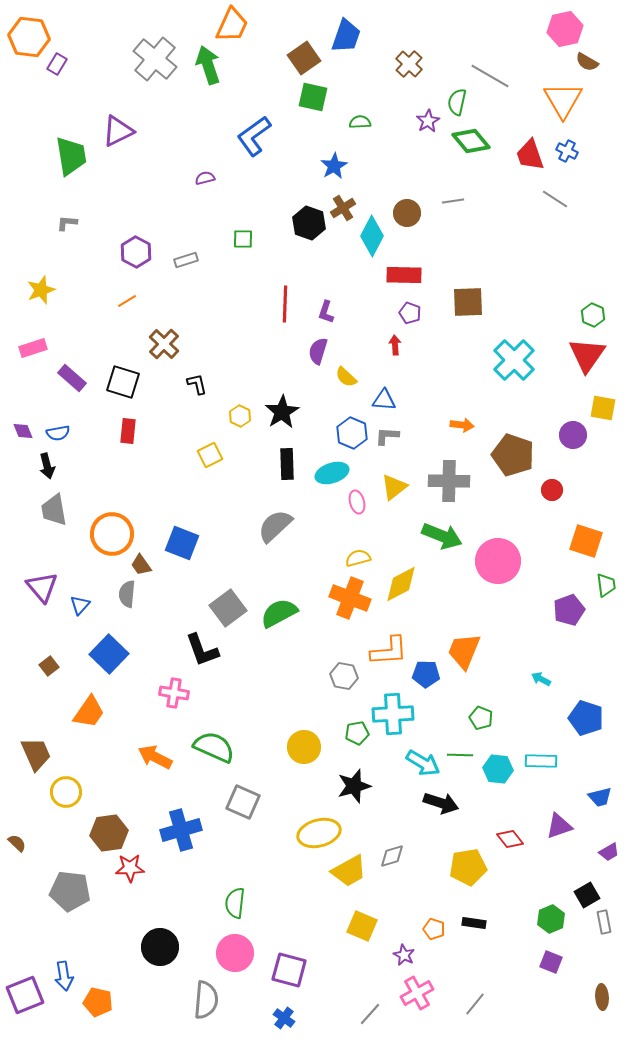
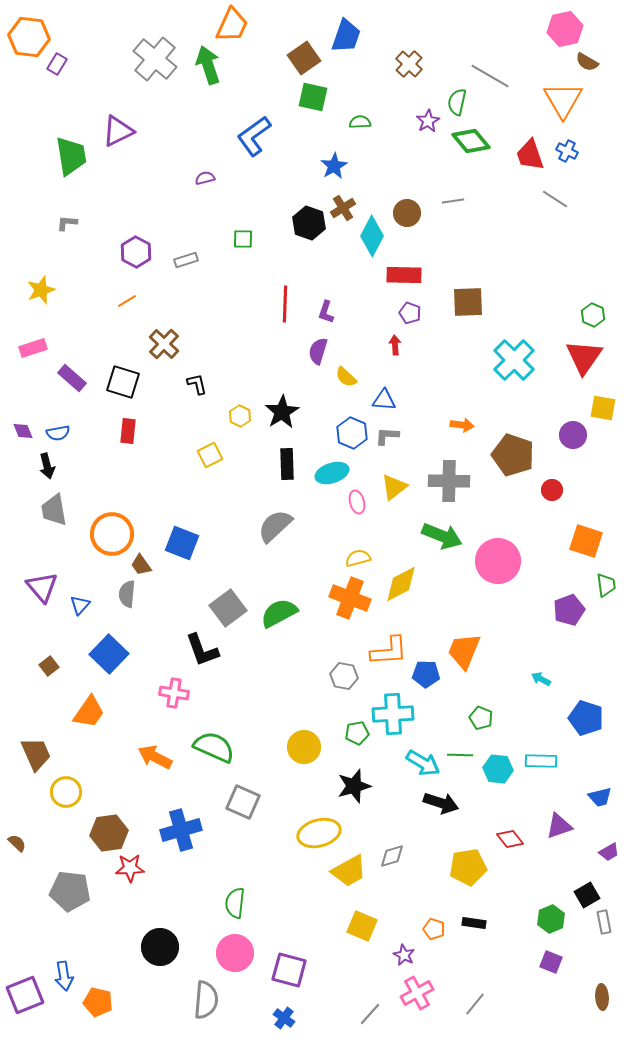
red triangle at (587, 355): moved 3 px left, 2 px down
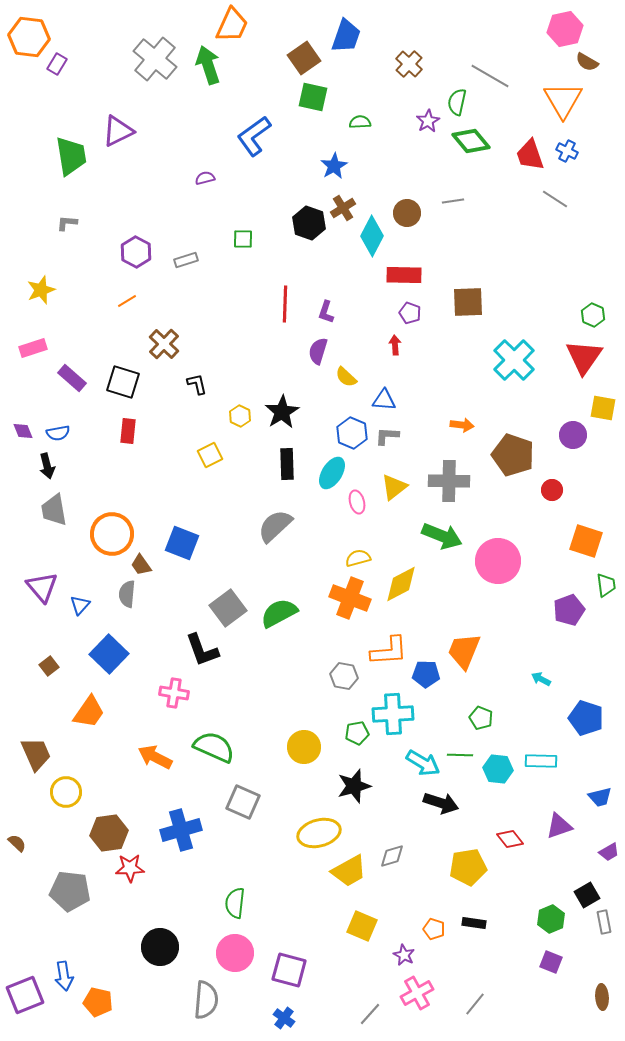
cyan ellipse at (332, 473): rotated 40 degrees counterclockwise
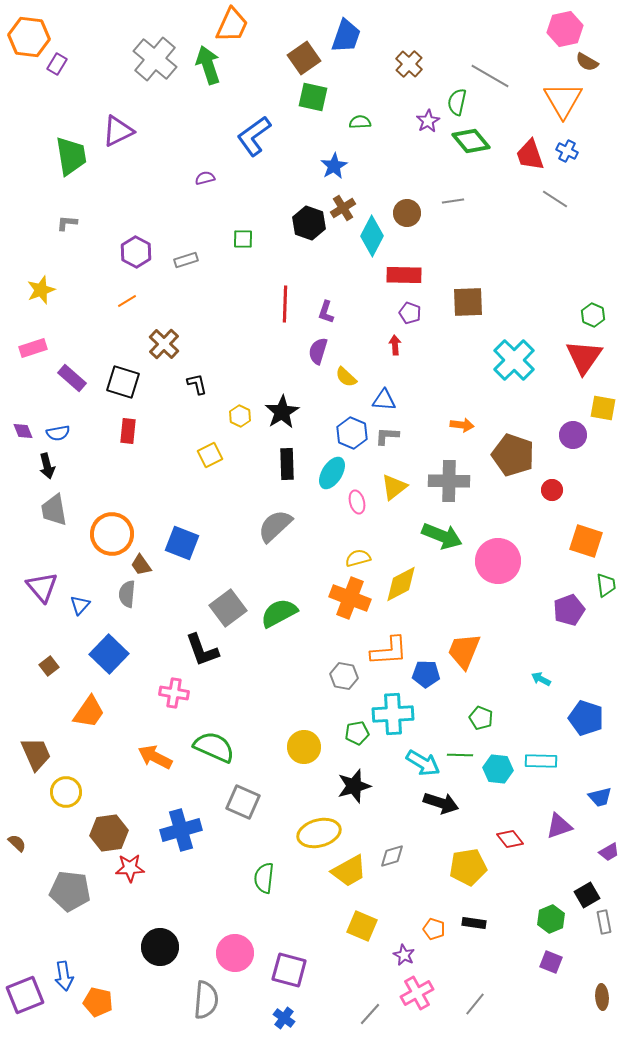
green semicircle at (235, 903): moved 29 px right, 25 px up
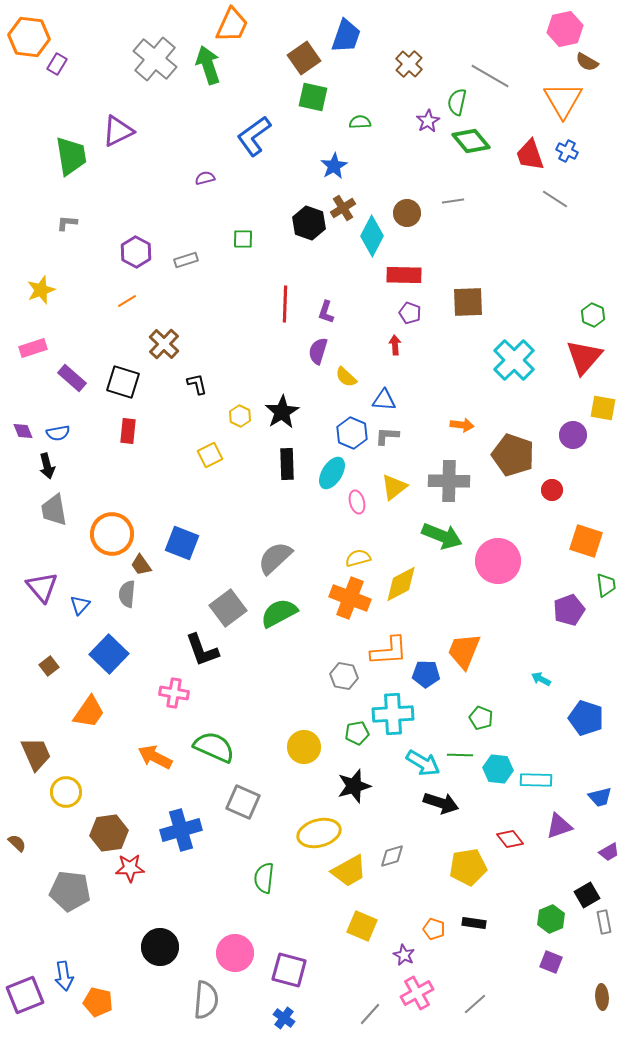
red triangle at (584, 357): rotated 6 degrees clockwise
gray semicircle at (275, 526): moved 32 px down
cyan rectangle at (541, 761): moved 5 px left, 19 px down
gray line at (475, 1004): rotated 10 degrees clockwise
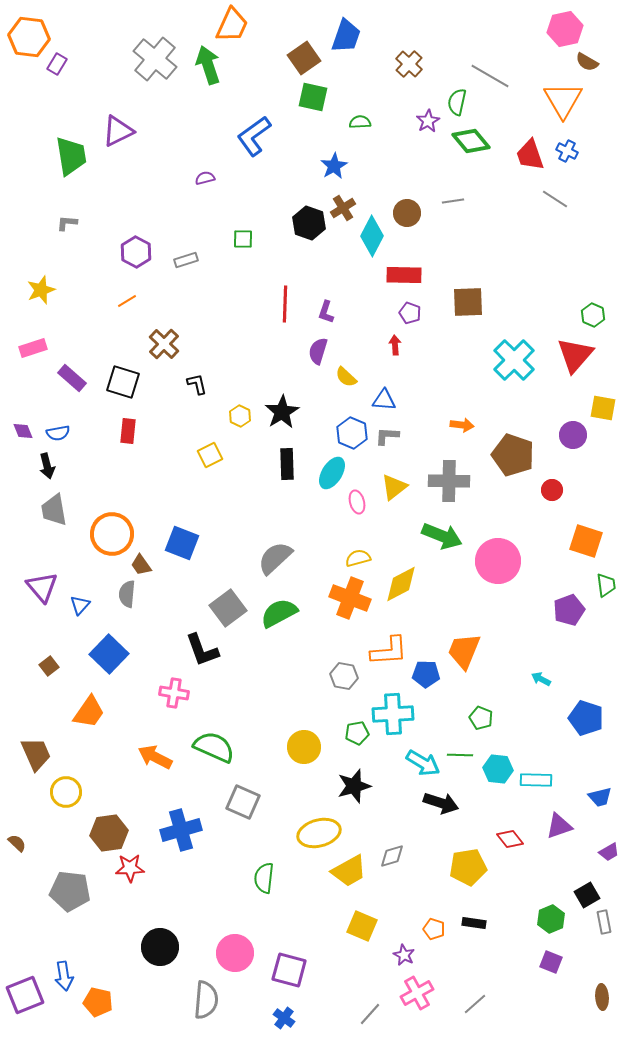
red triangle at (584, 357): moved 9 px left, 2 px up
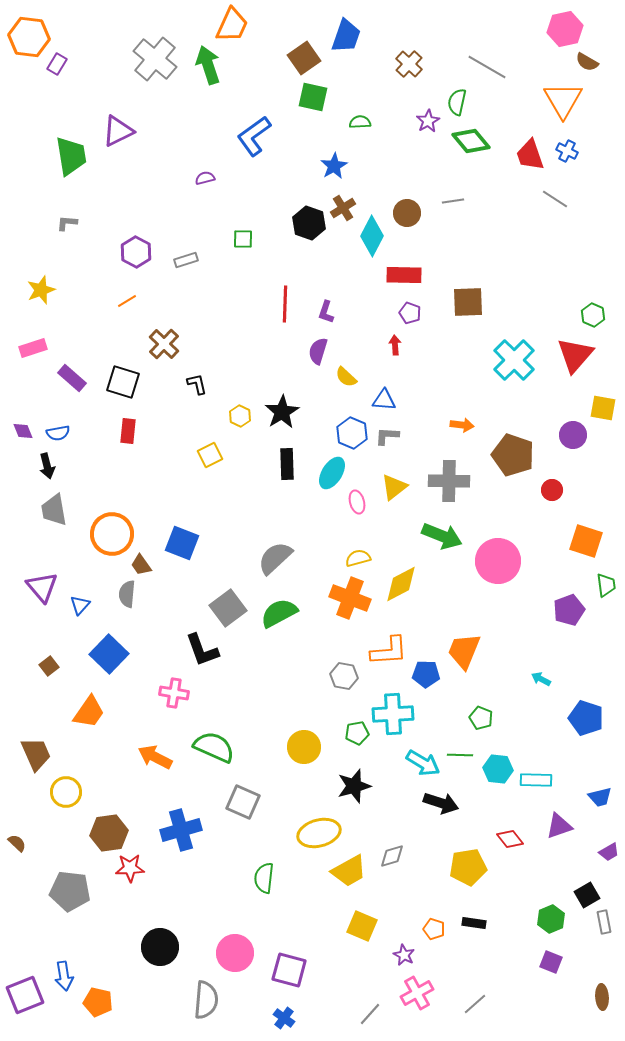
gray line at (490, 76): moved 3 px left, 9 px up
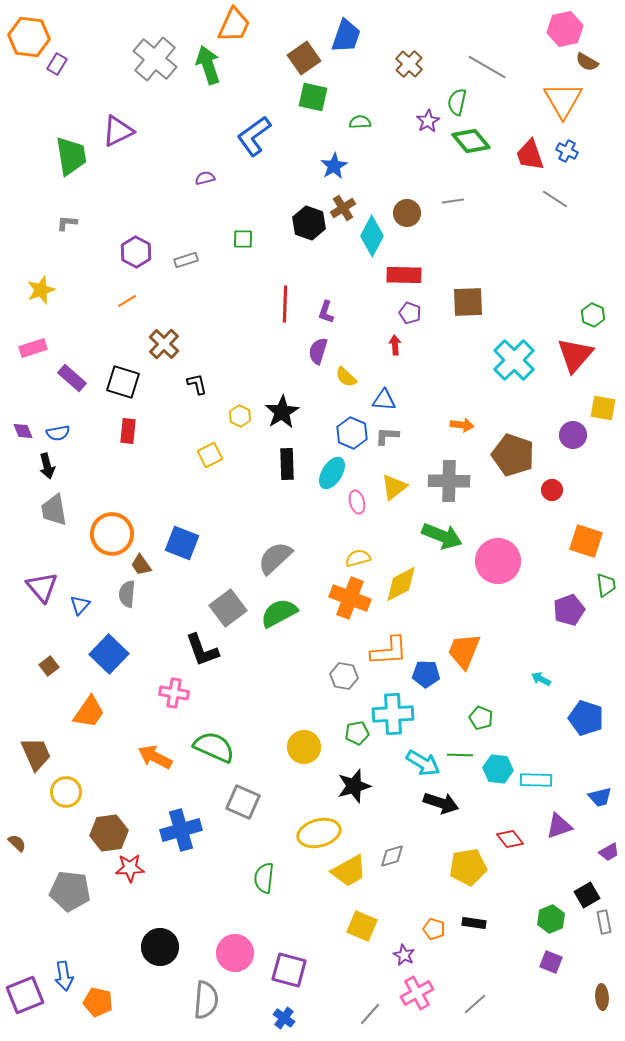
orange trapezoid at (232, 25): moved 2 px right
